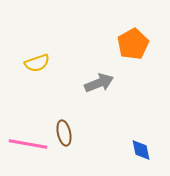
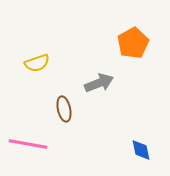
orange pentagon: moved 1 px up
brown ellipse: moved 24 px up
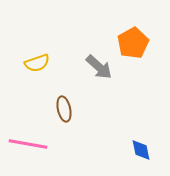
gray arrow: moved 16 px up; rotated 64 degrees clockwise
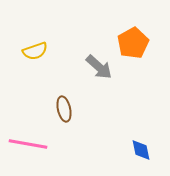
yellow semicircle: moved 2 px left, 12 px up
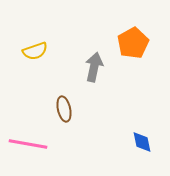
gray arrow: moved 5 px left; rotated 120 degrees counterclockwise
blue diamond: moved 1 px right, 8 px up
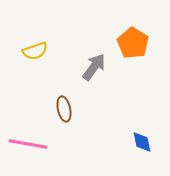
orange pentagon: rotated 12 degrees counterclockwise
gray arrow: rotated 24 degrees clockwise
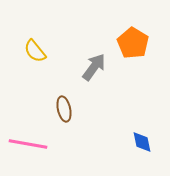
yellow semicircle: rotated 70 degrees clockwise
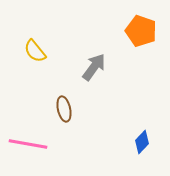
orange pentagon: moved 8 px right, 12 px up; rotated 12 degrees counterclockwise
blue diamond: rotated 55 degrees clockwise
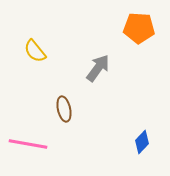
orange pentagon: moved 2 px left, 3 px up; rotated 16 degrees counterclockwise
gray arrow: moved 4 px right, 1 px down
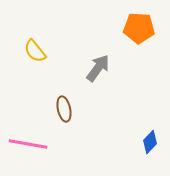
blue diamond: moved 8 px right
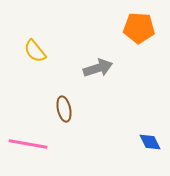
gray arrow: rotated 36 degrees clockwise
blue diamond: rotated 70 degrees counterclockwise
